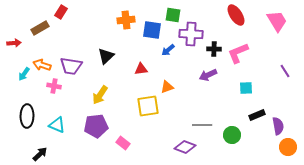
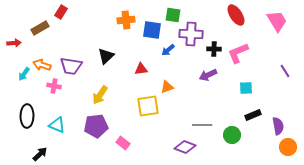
black rectangle: moved 4 px left
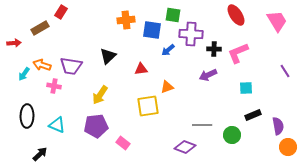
black triangle: moved 2 px right
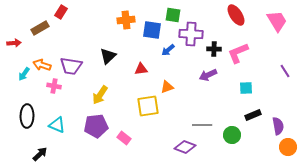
pink rectangle: moved 1 px right, 5 px up
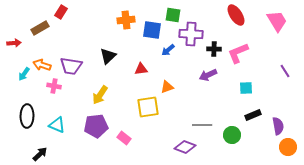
yellow square: moved 1 px down
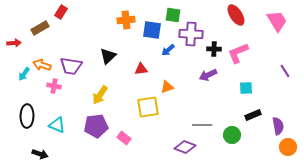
black arrow: rotated 63 degrees clockwise
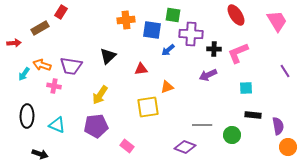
black rectangle: rotated 28 degrees clockwise
pink rectangle: moved 3 px right, 8 px down
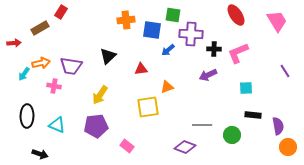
orange arrow: moved 1 px left, 2 px up; rotated 150 degrees clockwise
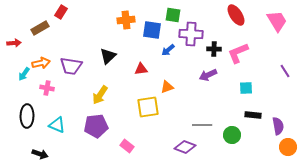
pink cross: moved 7 px left, 2 px down
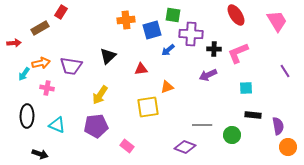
blue square: rotated 24 degrees counterclockwise
